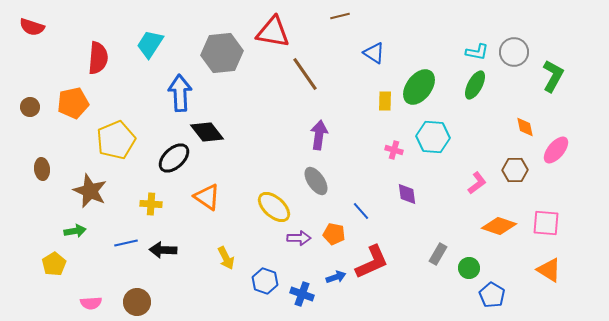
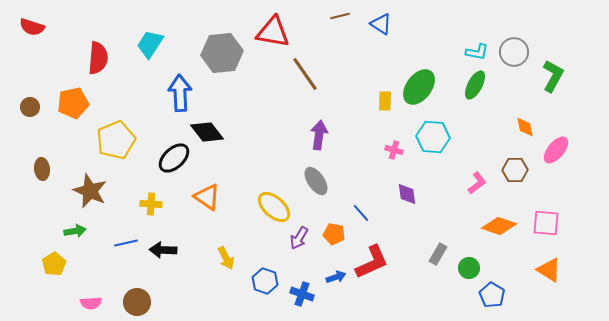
blue triangle at (374, 53): moved 7 px right, 29 px up
blue line at (361, 211): moved 2 px down
purple arrow at (299, 238): rotated 120 degrees clockwise
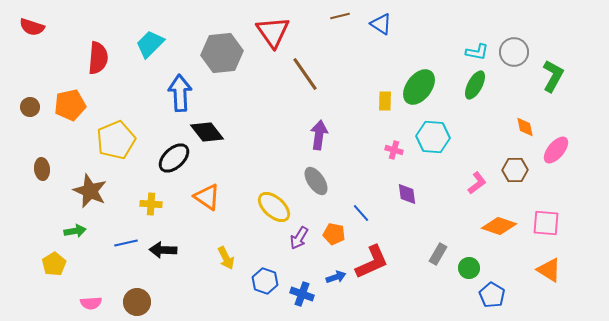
red triangle at (273, 32): rotated 45 degrees clockwise
cyan trapezoid at (150, 44): rotated 12 degrees clockwise
orange pentagon at (73, 103): moved 3 px left, 2 px down
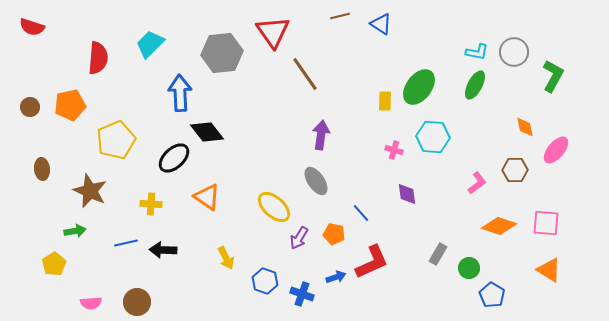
purple arrow at (319, 135): moved 2 px right
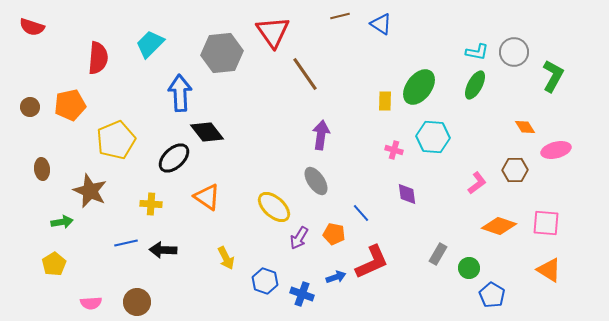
orange diamond at (525, 127): rotated 20 degrees counterclockwise
pink ellipse at (556, 150): rotated 36 degrees clockwise
green arrow at (75, 231): moved 13 px left, 9 px up
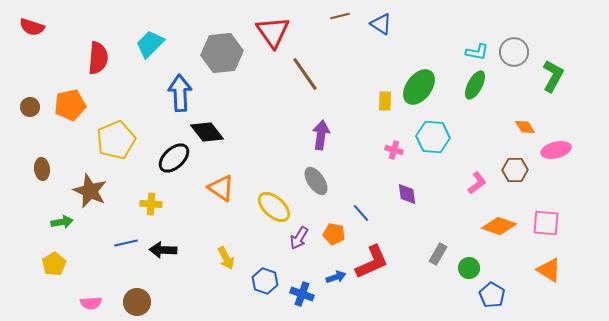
orange triangle at (207, 197): moved 14 px right, 9 px up
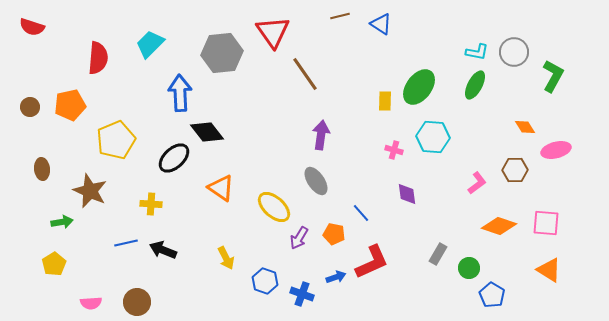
black arrow at (163, 250): rotated 20 degrees clockwise
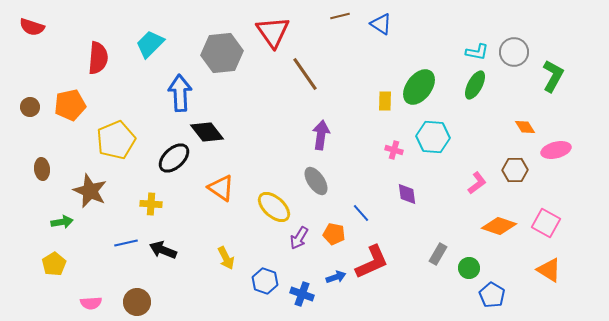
pink square at (546, 223): rotated 24 degrees clockwise
